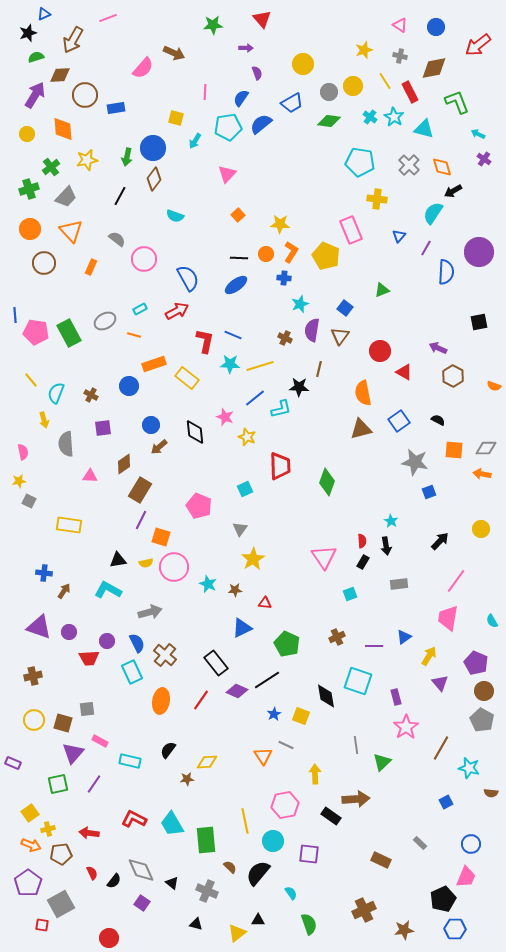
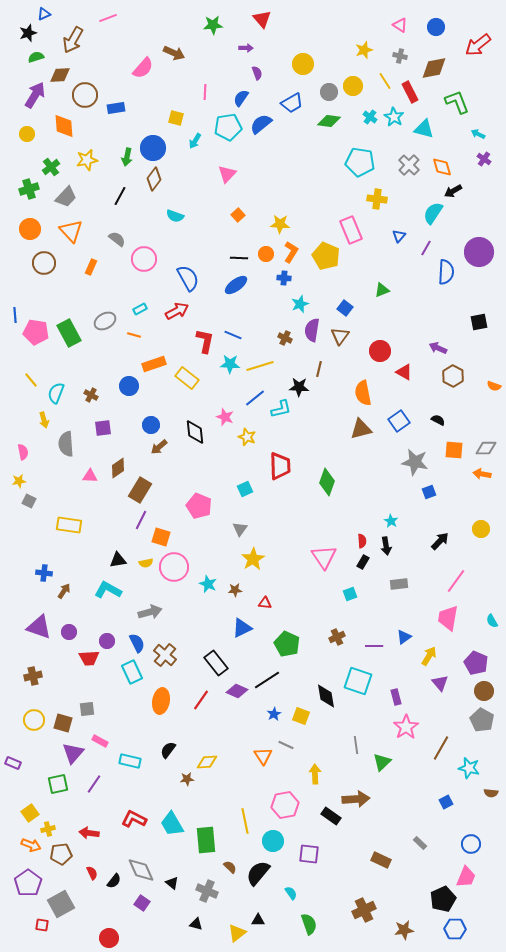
orange diamond at (63, 129): moved 1 px right, 3 px up
brown diamond at (124, 464): moved 6 px left, 4 px down
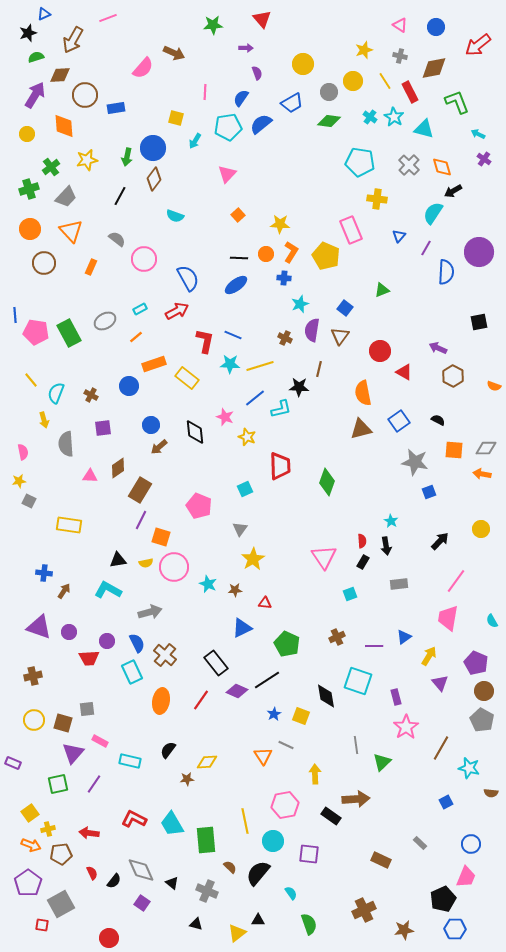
yellow circle at (353, 86): moved 5 px up
orange line at (134, 335): moved 2 px right, 2 px down; rotated 56 degrees counterclockwise
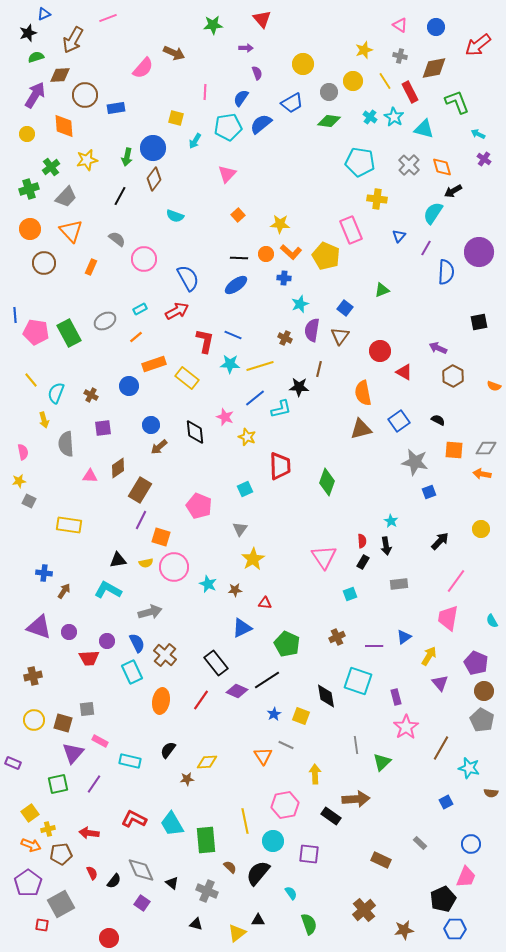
orange L-shape at (291, 252): rotated 100 degrees clockwise
brown cross at (364, 910): rotated 15 degrees counterclockwise
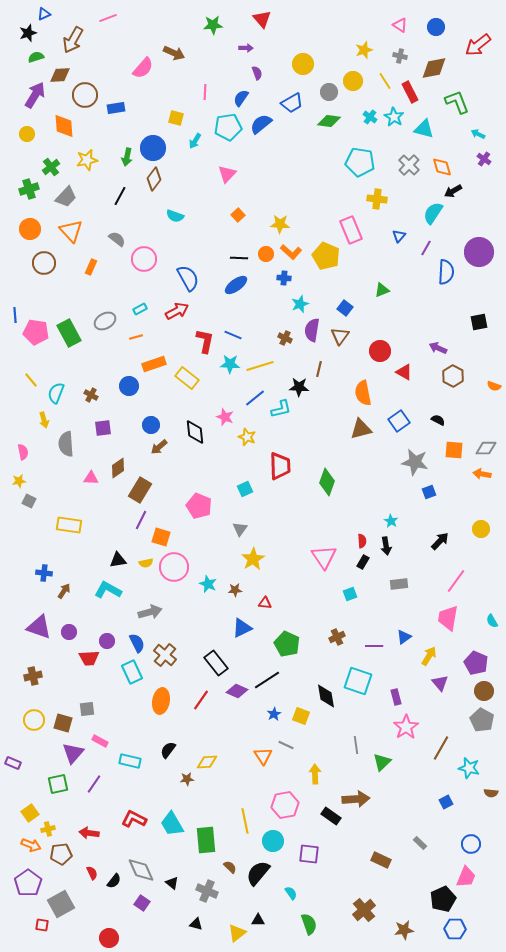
orange line at (136, 337): rotated 24 degrees clockwise
pink triangle at (90, 476): moved 1 px right, 2 px down
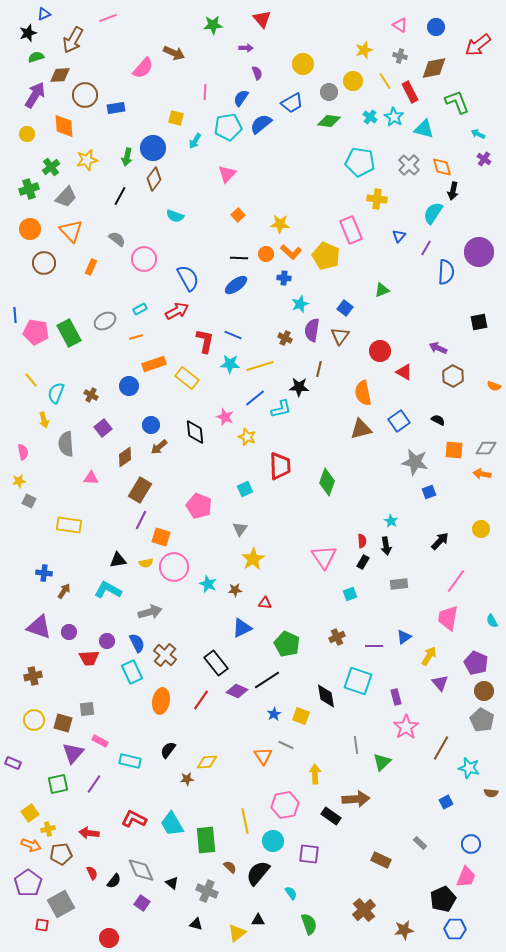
black arrow at (453, 191): rotated 48 degrees counterclockwise
purple square at (103, 428): rotated 30 degrees counterclockwise
brown diamond at (118, 468): moved 7 px right, 11 px up
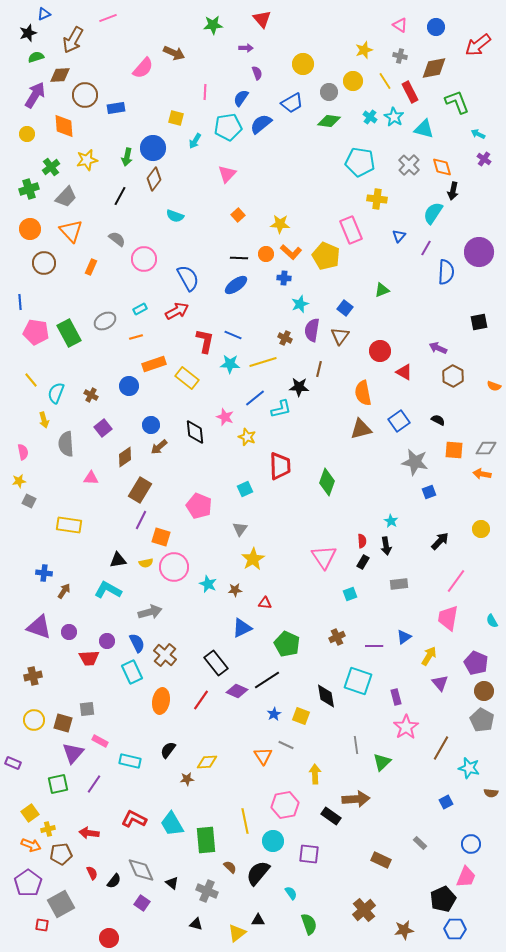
blue line at (15, 315): moved 5 px right, 13 px up
yellow line at (260, 366): moved 3 px right, 4 px up
